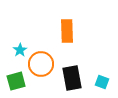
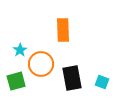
orange rectangle: moved 4 px left, 1 px up
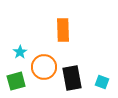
cyan star: moved 2 px down
orange circle: moved 3 px right, 3 px down
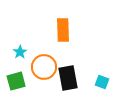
black rectangle: moved 4 px left
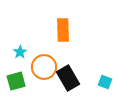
black rectangle: rotated 20 degrees counterclockwise
cyan square: moved 3 px right
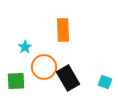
cyan star: moved 5 px right, 5 px up
green square: rotated 12 degrees clockwise
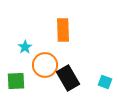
orange circle: moved 1 px right, 2 px up
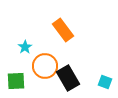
orange rectangle: rotated 35 degrees counterclockwise
orange circle: moved 1 px down
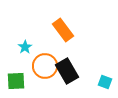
black rectangle: moved 1 px left, 7 px up
